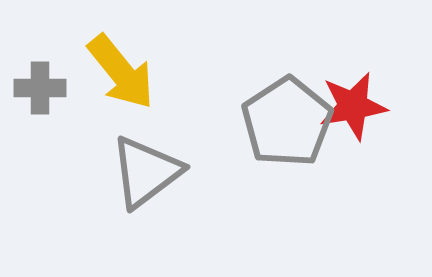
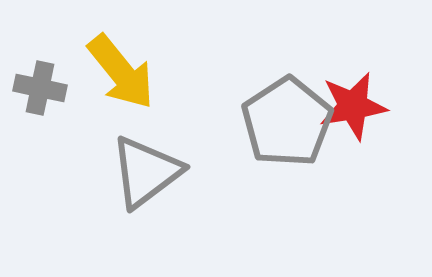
gray cross: rotated 12 degrees clockwise
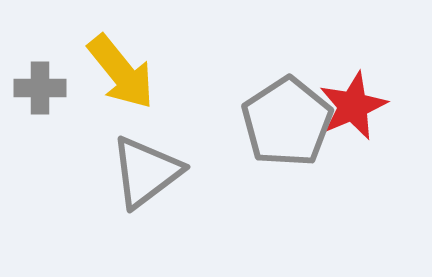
gray cross: rotated 12 degrees counterclockwise
red star: rotated 14 degrees counterclockwise
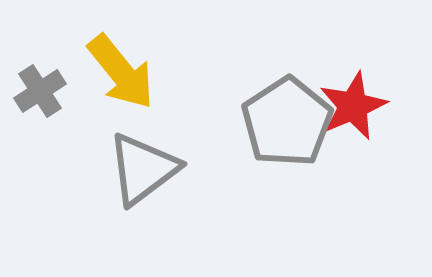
gray cross: moved 3 px down; rotated 33 degrees counterclockwise
gray triangle: moved 3 px left, 3 px up
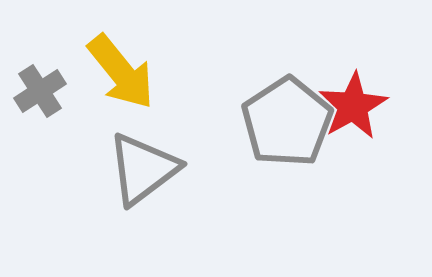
red star: rotated 6 degrees counterclockwise
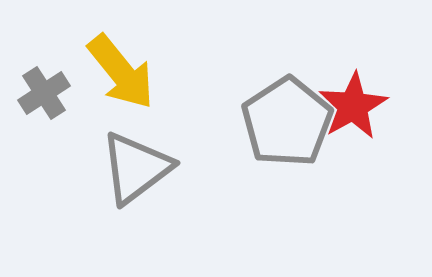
gray cross: moved 4 px right, 2 px down
gray triangle: moved 7 px left, 1 px up
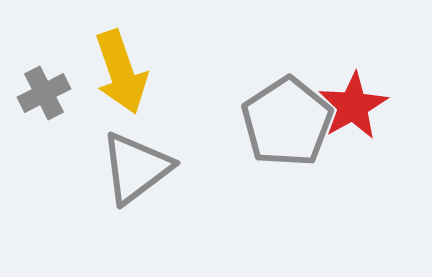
yellow arrow: rotated 20 degrees clockwise
gray cross: rotated 6 degrees clockwise
